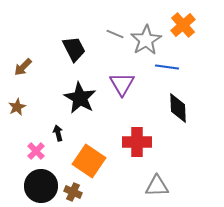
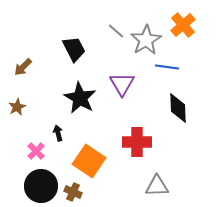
gray line: moved 1 px right, 3 px up; rotated 18 degrees clockwise
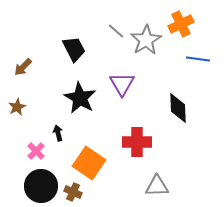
orange cross: moved 2 px left, 1 px up; rotated 15 degrees clockwise
blue line: moved 31 px right, 8 px up
orange square: moved 2 px down
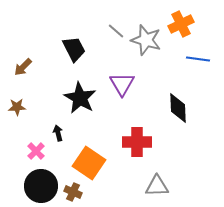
gray star: rotated 24 degrees counterclockwise
brown star: rotated 24 degrees clockwise
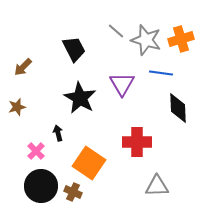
orange cross: moved 15 px down; rotated 10 degrees clockwise
blue line: moved 37 px left, 14 px down
brown star: rotated 12 degrees counterclockwise
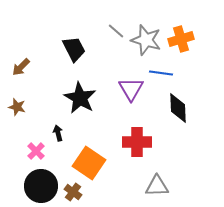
brown arrow: moved 2 px left
purple triangle: moved 9 px right, 5 px down
brown star: rotated 30 degrees clockwise
brown cross: rotated 12 degrees clockwise
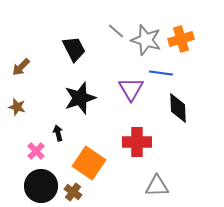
black star: rotated 24 degrees clockwise
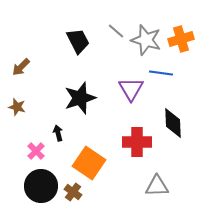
black trapezoid: moved 4 px right, 8 px up
black diamond: moved 5 px left, 15 px down
